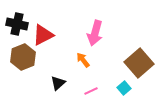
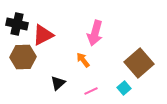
brown hexagon: rotated 20 degrees clockwise
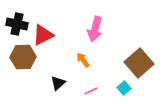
pink arrow: moved 4 px up
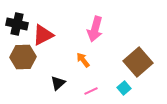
brown square: moved 1 px left, 1 px up
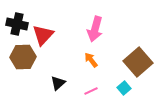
red triangle: rotated 20 degrees counterclockwise
orange arrow: moved 8 px right
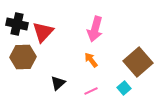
red triangle: moved 3 px up
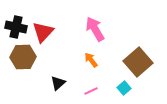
black cross: moved 1 px left, 3 px down
pink arrow: rotated 135 degrees clockwise
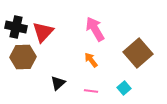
brown square: moved 9 px up
pink line: rotated 32 degrees clockwise
